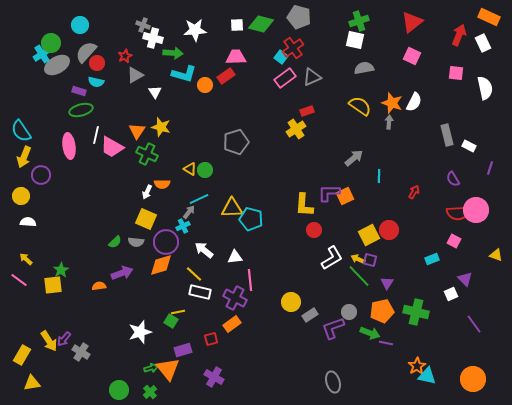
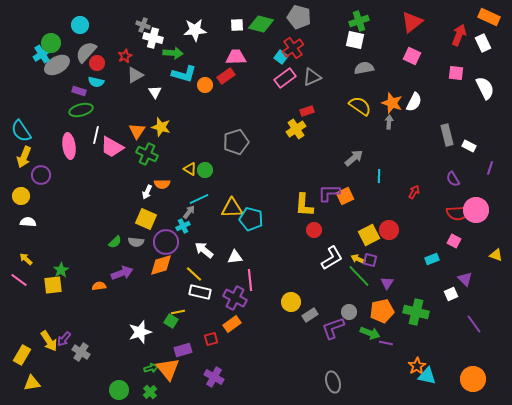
white semicircle at (485, 88): rotated 15 degrees counterclockwise
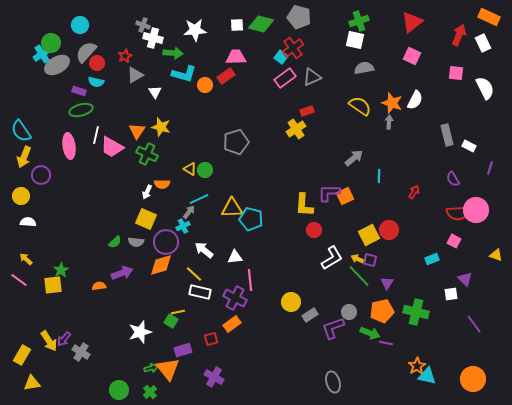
white semicircle at (414, 102): moved 1 px right, 2 px up
white square at (451, 294): rotated 16 degrees clockwise
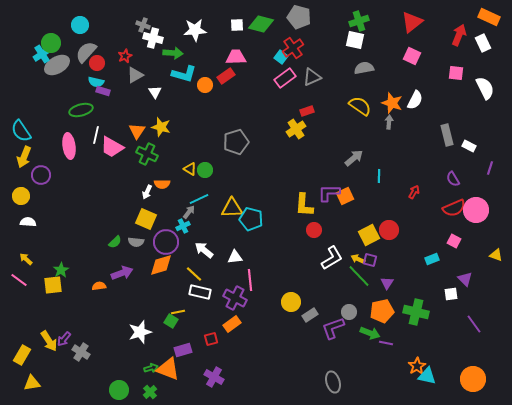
purple rectangle at (79, 91): moved 24 px right
red semicircle at (458, 213): moved 4 px left, 5 px up; rotated 20 degrees counterclockwise
orange triangle at (168, 369): rotated 30 degrees counterclockwise
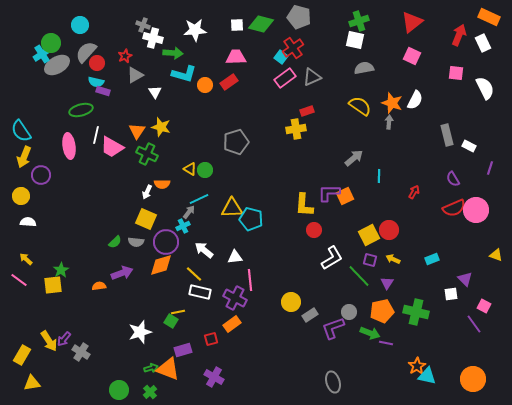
red rectangle at (226, 76): moved 3 px right, 6 px down
yellow cross at (296, 129): rotated 24 degrees clockwise
pink square at (454, 241): moved 30 px right, 65 px down
yellow arrow at (358, 259): moved 35 px right
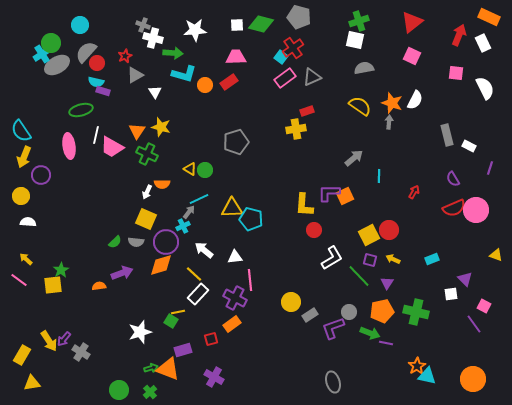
white rectangle at (200, 292): moved 2 px left, 2 px down; rotated 60 degrees counterclockwise
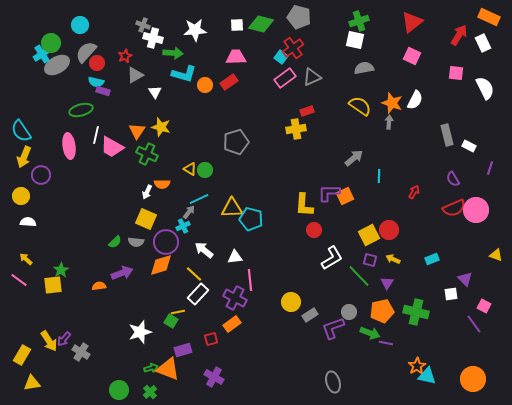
red arrow at (459, 35): rotated 10 degrees clockwise
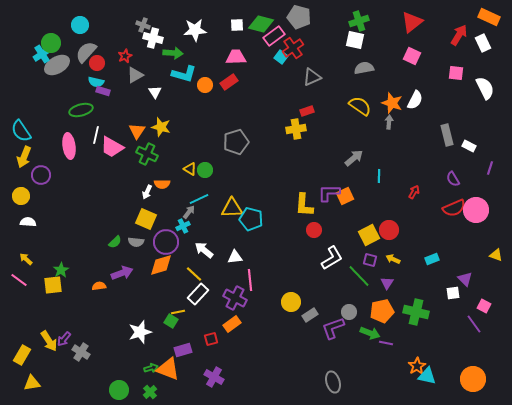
pink rectangle at (285, 78): moved 11 px left, 42 px up
white square at (451, 294): moved 2 px right, 1 px up
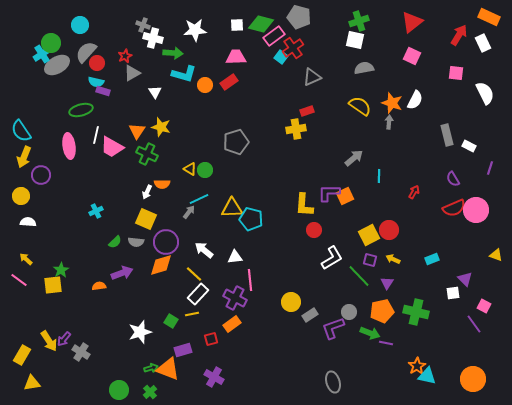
gray triangle at (135, 75): moved 3 px left, 2 px up
white semicircle at (485, 88): moved 5 px down
cyan cross at (183, 226): moved 87 px left, 15 px up
yellow line at (178, 312): moved 14 px right, 2 px down
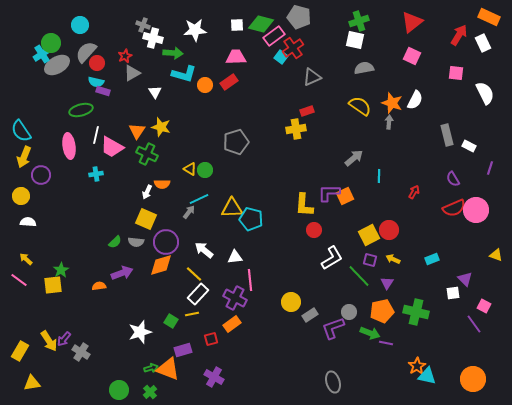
cyan cross at (96, 211): moved 37 px up; rotated 16 degrees clockwise
yellow rectangle at (22, 355): moved 2 px left, 4 px up
